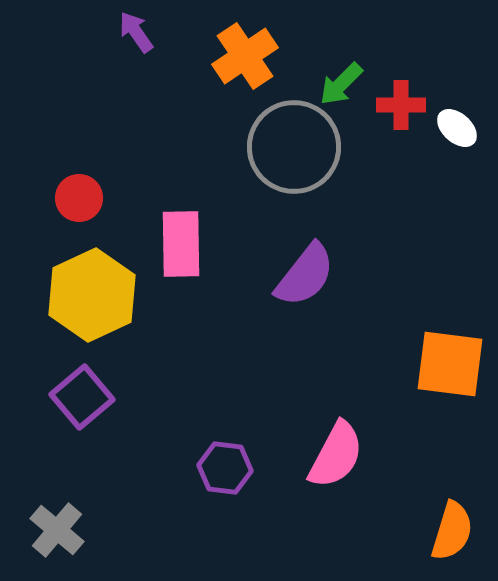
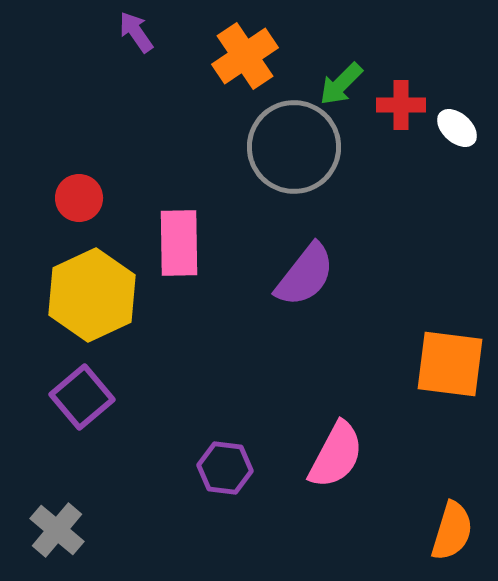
pink rectangle: moved 2 px left, 1 px up
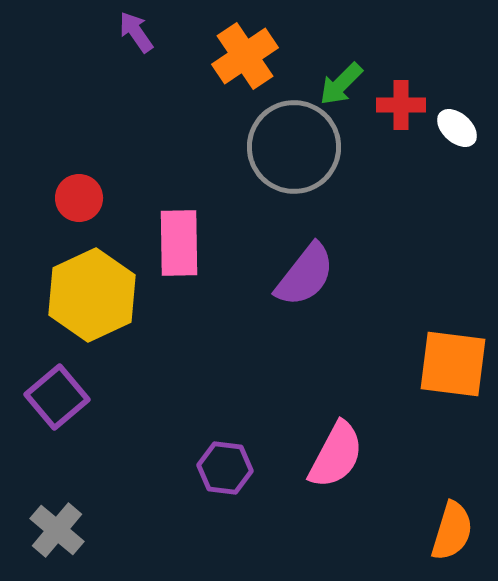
orange square: moved 3 px right
purple square: moved 25 px left
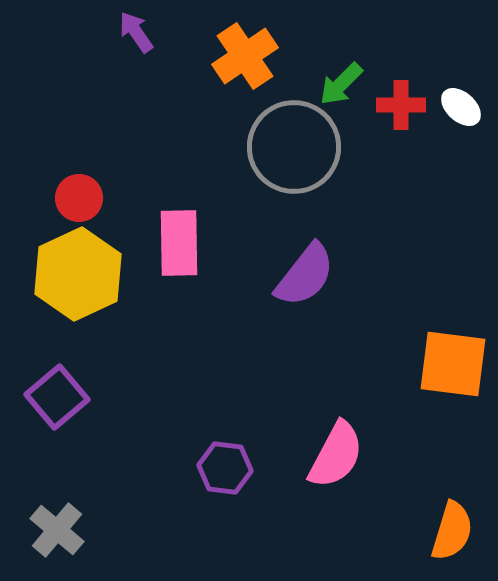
white ellipse: moved 4 px right, 21 px up
yellow hexagon: moved 14 px left, 21 px up
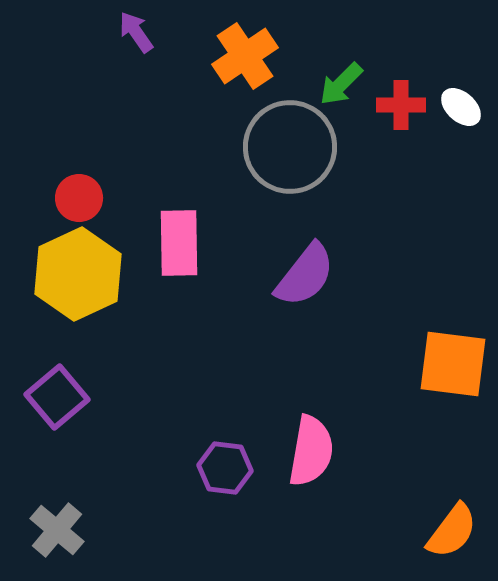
gray circle: moved 4 px left
pink semicircle: moved 25 px left, 4 px up; rotated 18 degrees counterclockwise
orange semicircle: rotated 20 degrees clockwise
